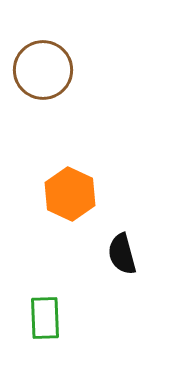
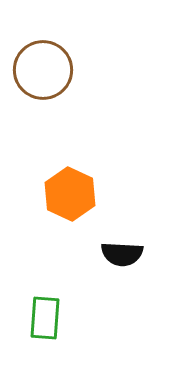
black semicircle: rotated 72 degrees counterclockwise
green rectangle: rotated 6 degrees clockwise
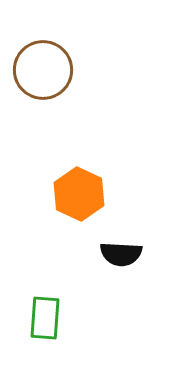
orange hexagon: moved 9 px right
black semicircle: moved 1 px left
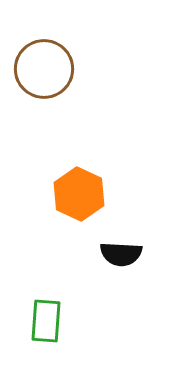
brown circle: moved 1 px right, 1 px up
green rectangle: moved 1 px right, 3 px down
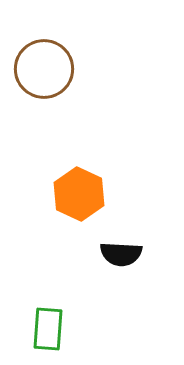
green rectangle: moved 2 px right, 8 px down
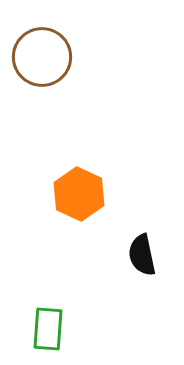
brown circle: moved 2 px left, 12 px up
black semicircle: moved 21 px right, 1 px down; rotated 75 degrees clockwise
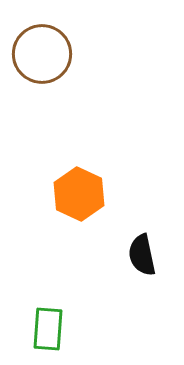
brown circle: moved 3 px up
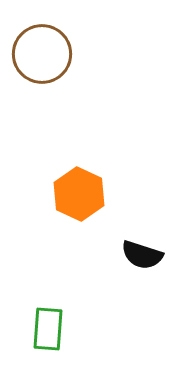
black semicircle: rotated 60 degrees counterclockwise
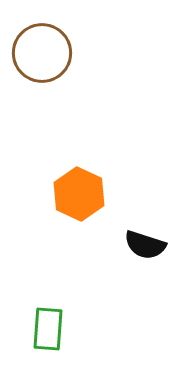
brown circle: moved 1 px up
black semicircle: moved 3 px right, 10 px up
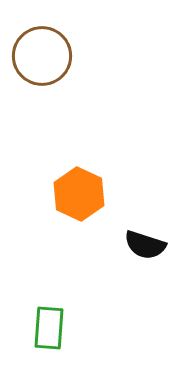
brown circle: moved 3 px down
green rectangle: moved 1 px right, 1 px up
